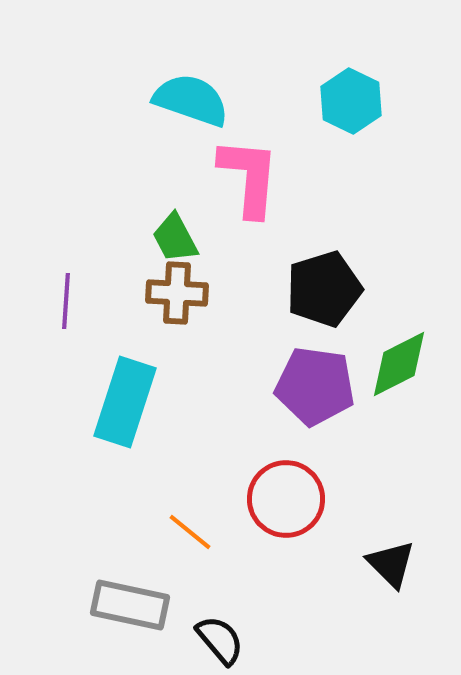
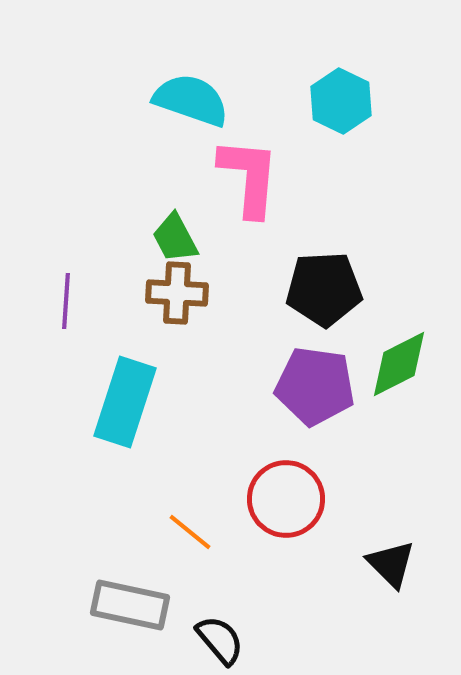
cyan hexagon: moved 10 px left
black pentagon: rotated 14 degrees clockwise
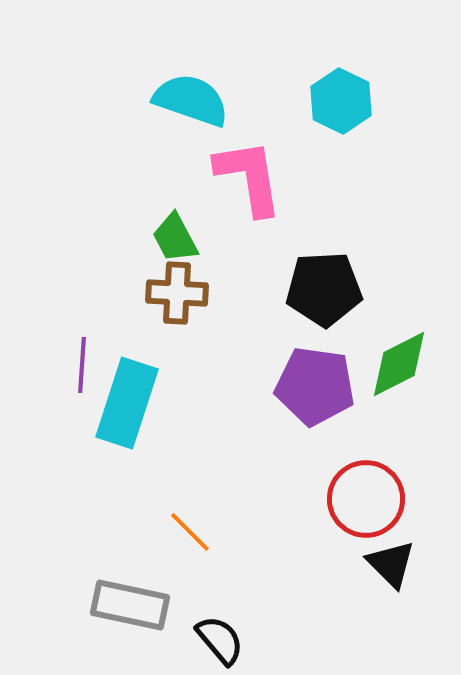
pink L-shape: rotated 14 degrees counterclockwise
purple line: moved 16 px right, 64 px down
cyan rectangle: moved 2 px right, 1 px down
red circle: moved 80 px right
orange line: rotated 6 degrees clockwise
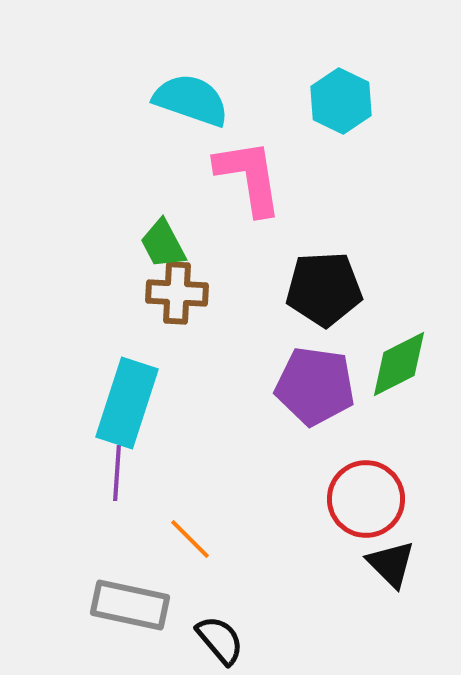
green trapezoid: moved 12 px left, 6 px down
purple line: moved 35 px right, 108 px down
orange line: moved 7 px down
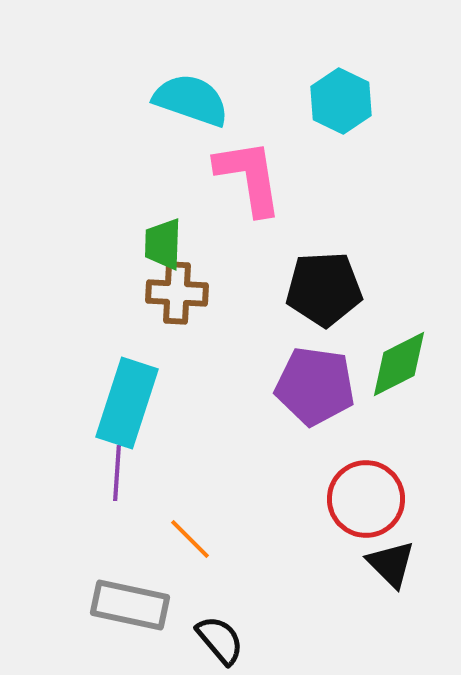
green trapezoid: rotated 30 degrees clockwise
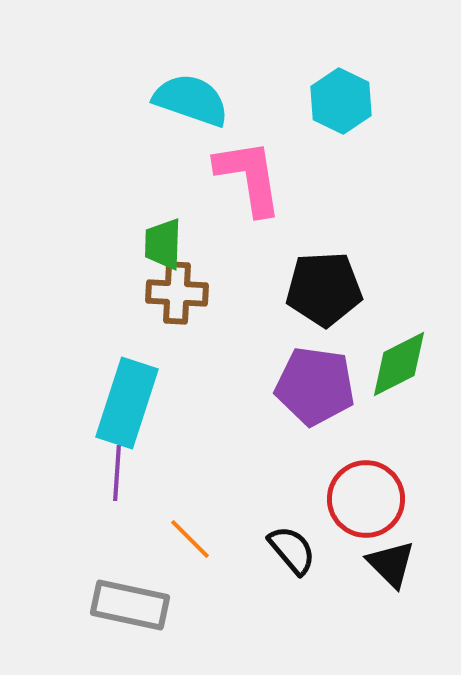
black semicircle: moved 72 px right, 90 px up
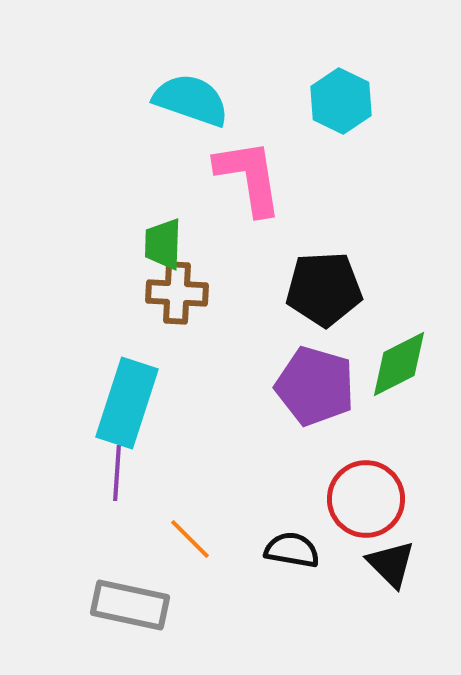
purple pentagon: rotated 8 degrees clockwise
black semicircle: rotated 40 degrees counterclockwise
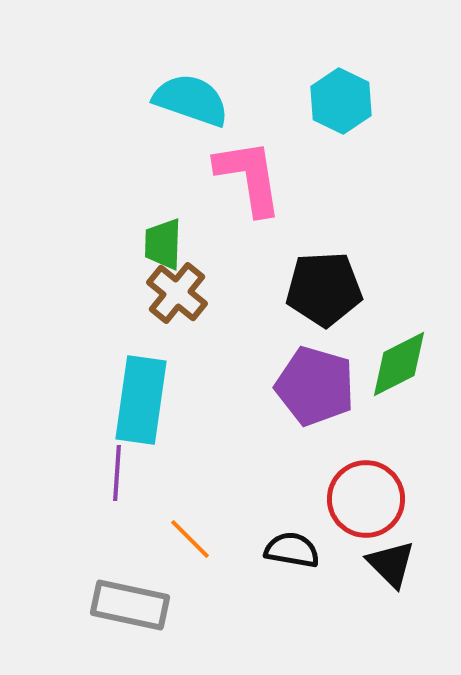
brown cross: rotated 36 degrees clockwise
cyan rectangle: moved 14 px right, 3 px up; rotated 10 degrees counterclockwise
